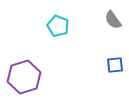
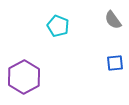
blue square: moved 2 px up
purple hexagon: rotated 12 degrees counterclockwise
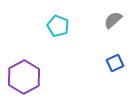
gray semicircle: rotated 84 degrees clockwise
blue square: rotated 18 degrees counterclockwise
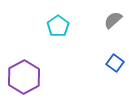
cyan pentagon: rotated 15 degrees clockwise
blue square: rotated 30 degrees counterclockwise
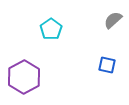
cyan pentagon: moved 7 px left, 3 px down
blue square: moved 8 px left, 2 px down; rotated 24 degrees counterclockwise
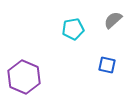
cyan pentagon: moved 22 px right; rotated 25 degrees clockwise
purple hexagon: rotated 8 degrees counterclockwise
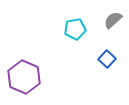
cyan pentagon: moved 2 px right
blue square: moved 6 px up; rotated 30 degrees clockwise
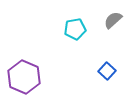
blue square: moved 12 px down
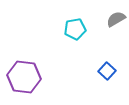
gray semicircle: moved 3 px right, 1 px up; rotated 12 degrees clockwise
purple hexagon: rotated 16 degrees counterclockwise
